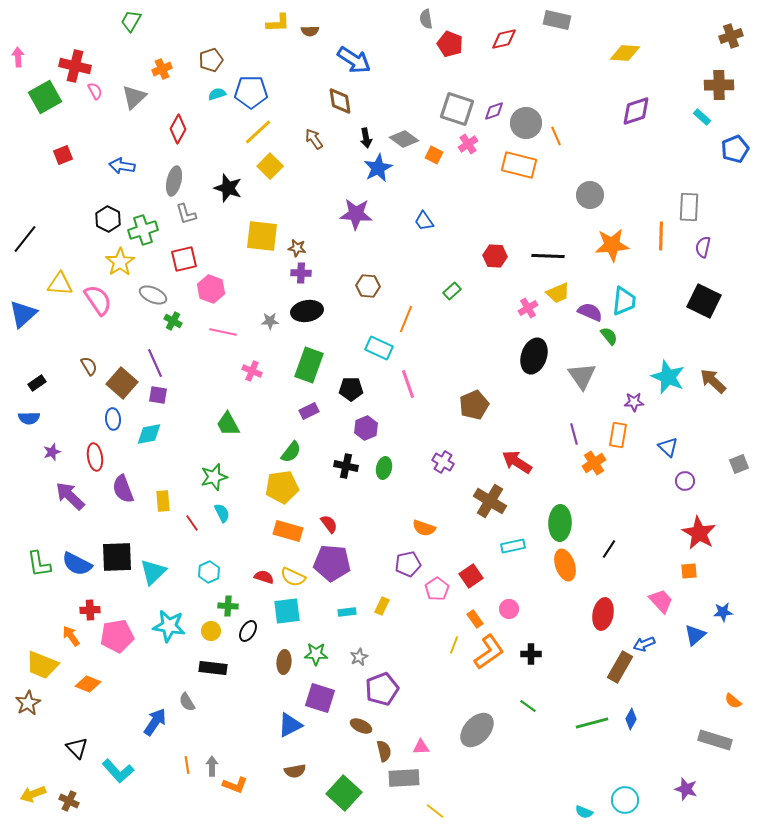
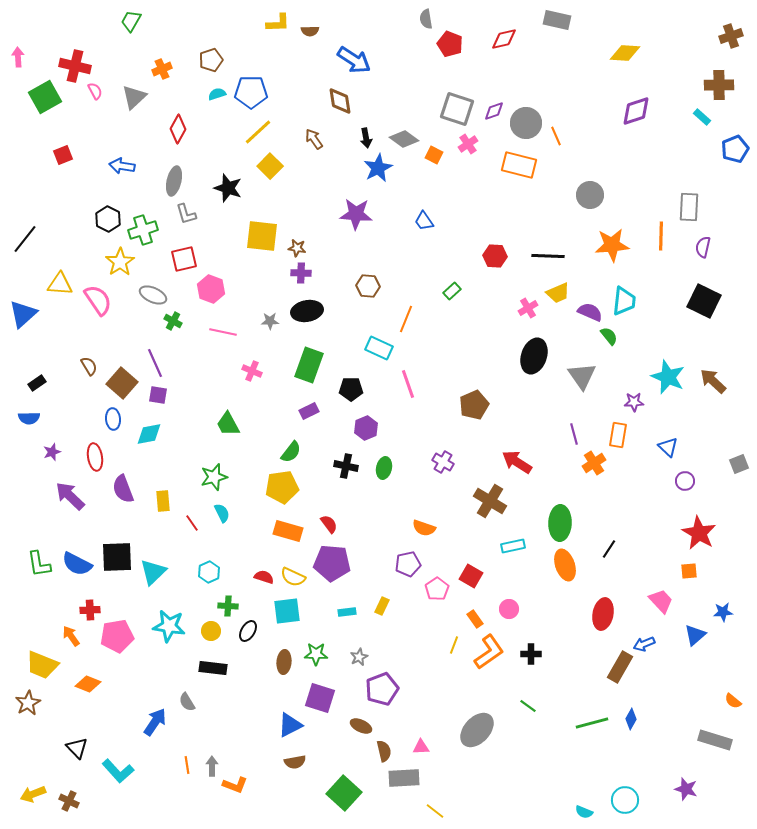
red square at (471, 576): rotated 25 degrees counterclockwise
brown semicircle at (295, 771): moved 9 px up
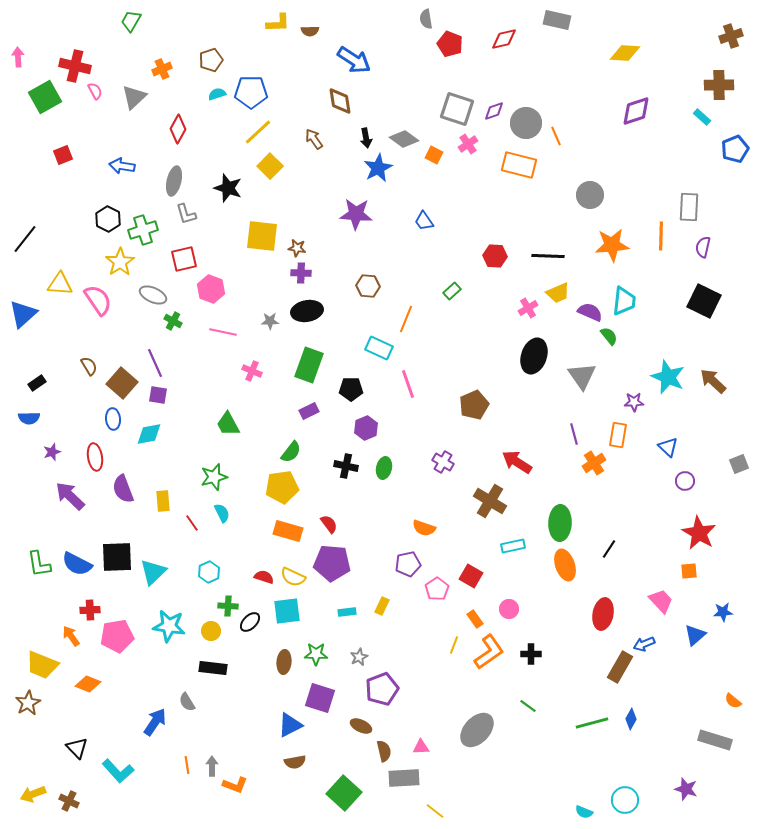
black ellipse at (248, 631): moved 2 px right, 9 px up; rotated 15 degrees clockwise
